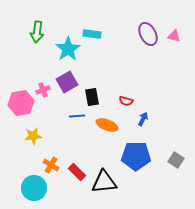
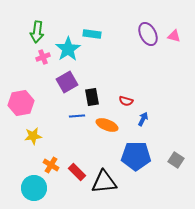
pink cross: moved 33 px up
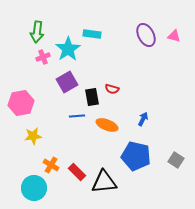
purple ellipse: moved 2 px left, 1 px down
red semicircle: moved 14 px left, 12 px up
blue pentagon: rotated 12 degrees clockwise
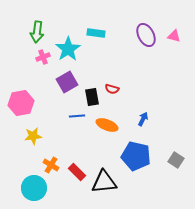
cyan rectangle: moved 4 px right, 1 px up
